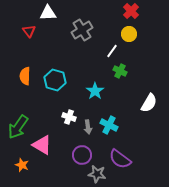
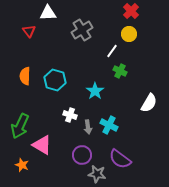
white cross: moved 1 px right, 2 px up
green arrow: moved 2 px right, 1 px up; rotated 10 degrees counterclockwise
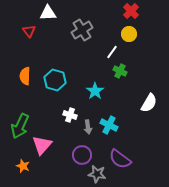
white line: moved 1 px down
pink triangle: rotated 40 degrees clockwise
orange star: moved 1 px right, 1 px down
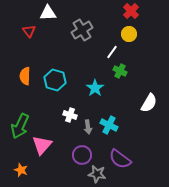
cyan star: moved 3 px up
orange star: moved 2 px left, 4 px down
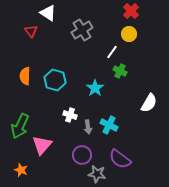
white triangle: rotated 36 degrees clockwise
red triangle: moved 2 px right
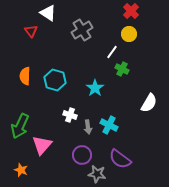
green cross: moved 2 px right, 2 px up
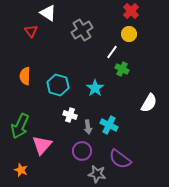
cyan hexagon: moved 3 px right, 5 px down
purple circle: moved 4 px up
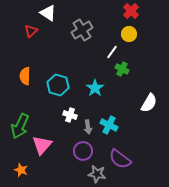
red triangle: rotated 24 degrees clockwise
purple circle: moved 1 px right
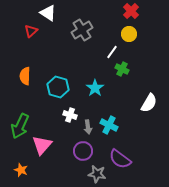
cyan hexagon: moved 2 px down
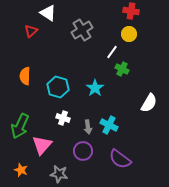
red cross: rotated 35 degrees counterclockwise
white cross: moved 7 px left, 3 px down
gray star: moved 38 px left
